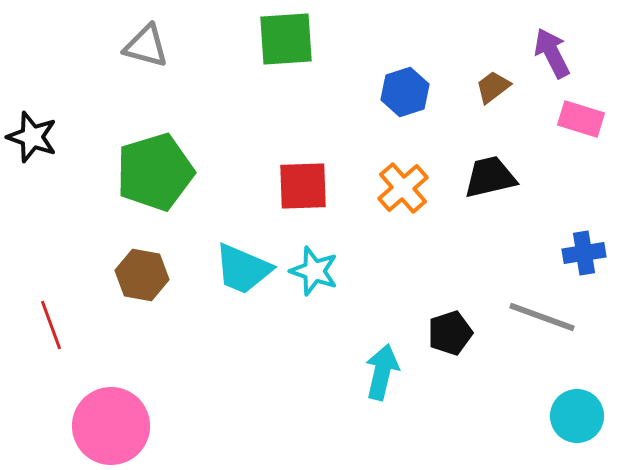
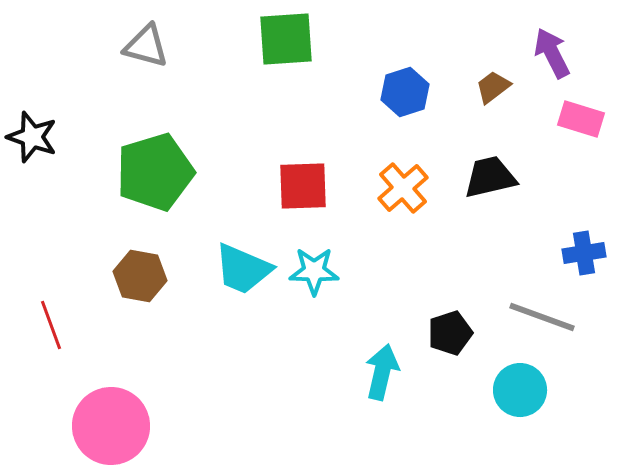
cyan star: rotated 18 degrees counterclockwise
brown hexagon: moved 2 px left, 1 px down
cyan circle: moved 57 px left, 26 px up
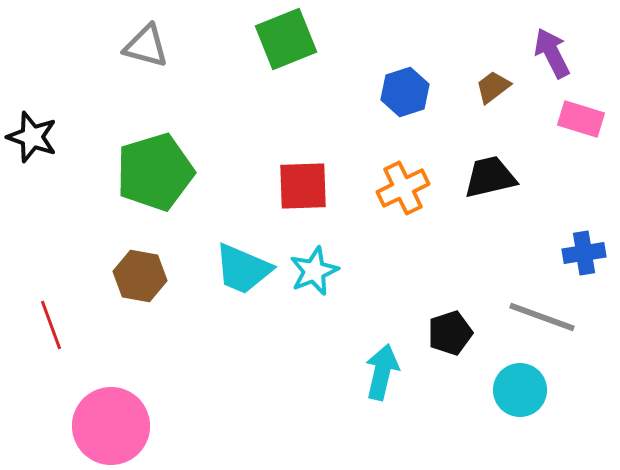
green square: rotated 18 degrees counterclockwise
orange cross: rotated 15 degrees clockwise
cyan star: rotated 24 degrees counterclockwise
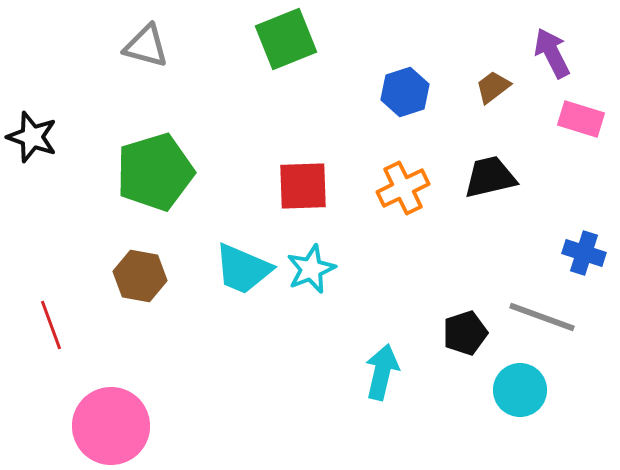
blue cross: rotated 27 degrees clockwise
cyan star: moved 3 px left, 2 px up
black pentagon: moved 15 px right
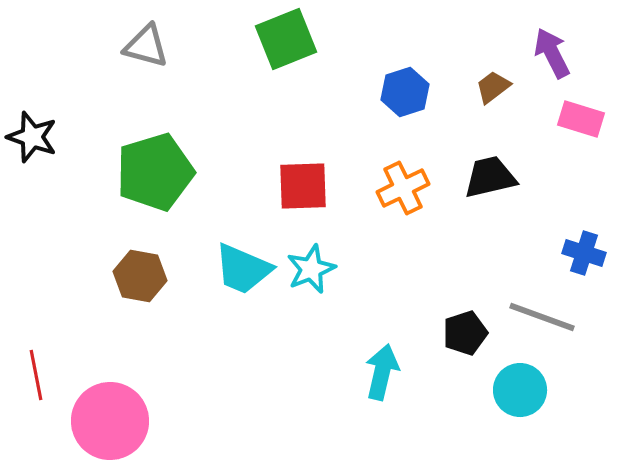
red line: moved 15 px left, 50 px down; rotated 9 degrees clockwise
pink circle: moved 1 px left, 5 px up
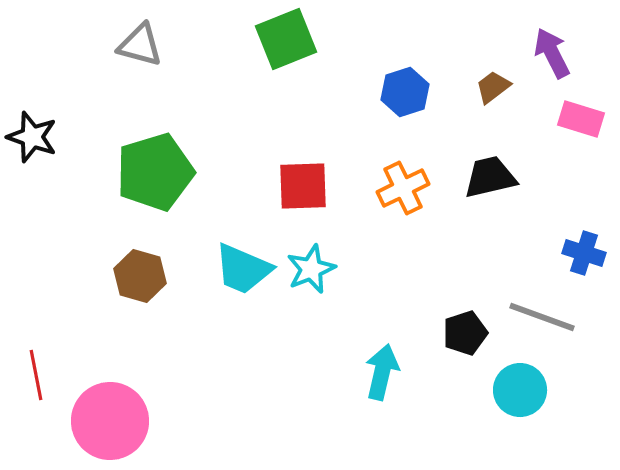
gray triangle: moved 6 px left, 1 px up
brown hexagon: rotated 6 degrees clockwise
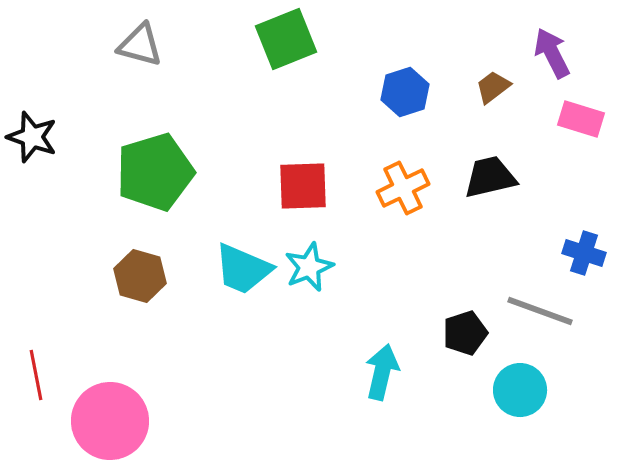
cyan star: moved 2 px left, 2 px up
gray line: moved 2 px left, 6 px up
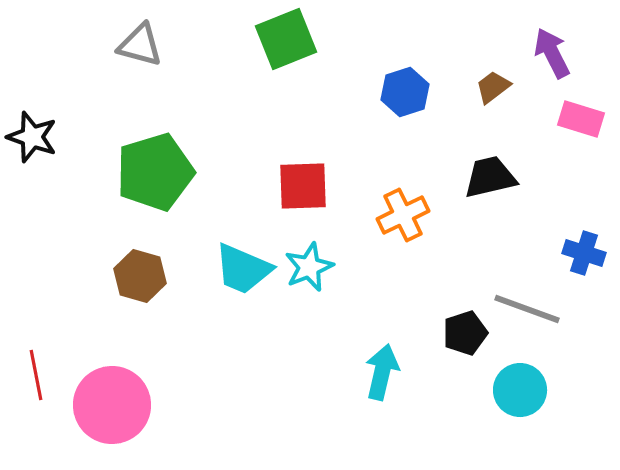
orange cross: moved 27 px down
gray line: moved 13 px left, 2 px up
pink circle: moved 2 px right, 16 px up
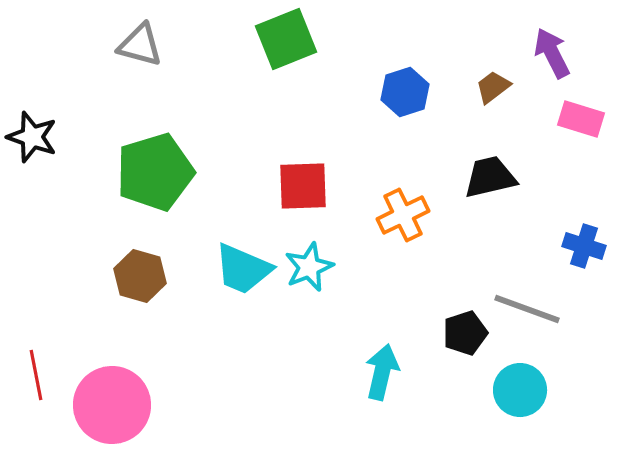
blue cross: moved 7 px up
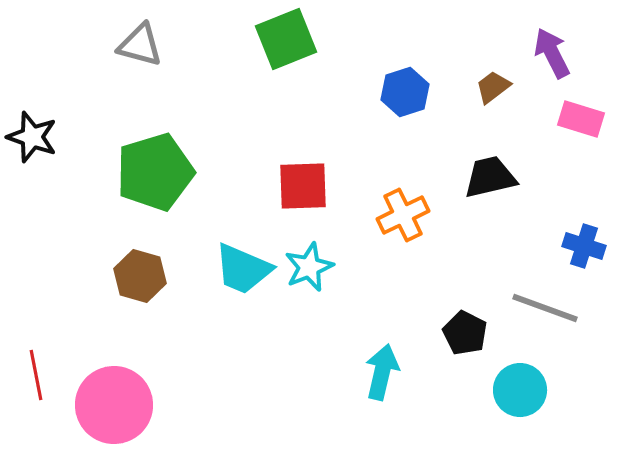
gray line: moved 18 px right, 1 px up
black pentagon: rotated 27 degrees counterclockwise
pink circle: moved 2 px right
